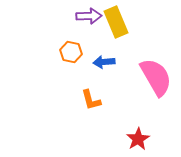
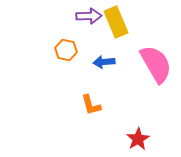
orange hexagon: moved 5 px left, 2 px up
pink semicircle: moved 13 px up
orange L-shape: moved 5 px down
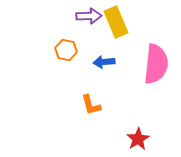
pink semicircle: rotated 36 degrees clockwise
